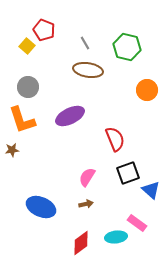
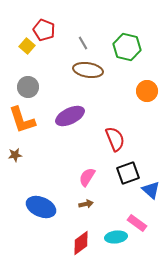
gray line: moved 2 px left
orange circle: moved 1 px down
brown star: moved 3 px right, 5 px down
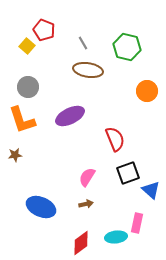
pink rectangle: rotated 66 degrees clockwise
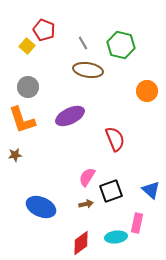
green hexagon: moved 6 px left, 2 px up
black square: moved 17 px left, 18 px down
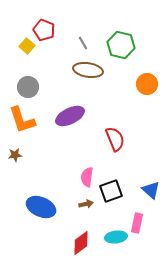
orange circle: moved 7 px up
pink semicircle: rotated 24 degrees counterclockwise
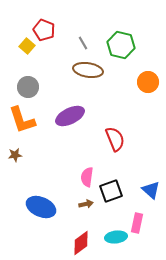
orange circle: moved 1 px right, 2 px up
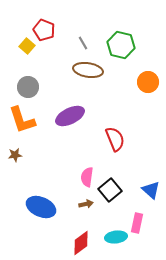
black square: moved 1 px left, 1 px up; rotated 20 degrees counterclockwise
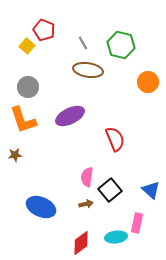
orange L-shape: moved 1 px right
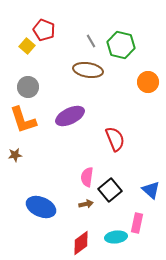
gray line: moved 8 px right, 2 px up
